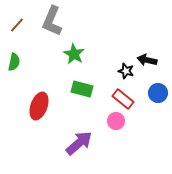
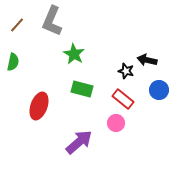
green semicircle: moved 1 px left
blue circle: moved 1 px right, 3 px up
pink circle: moved 2 px down
purple arrow: moved 1 px up
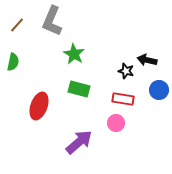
green rectangle: moved 3 px left
red rectangle: rotated 30 degrees counterclockwise
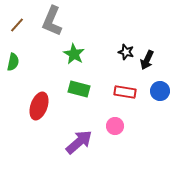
black arrow: rotated 78 degrees counterclockwise
black star: moved 19 px up
blue circle: moved 1 px right, 1 px down
red rectangle: moved 2 px right, 7 px up
pink circle: moved 1 px left, 3 px down
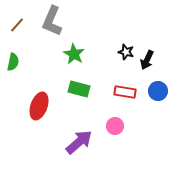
blue circle: moved 2 px left
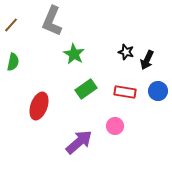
brown line: moved 6 px left
green rectangle: moved 7 px right; rotated 50 degrees counterclockwise
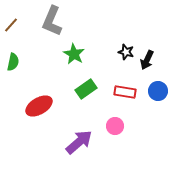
red ellipse: rotated 40 degrees clockwise
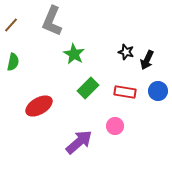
green rectangle: moved 2 px right, 1 px up; rotated 10 degrees counterclockwise
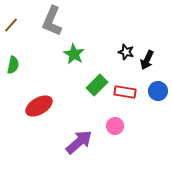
green semicircle: moved 3 px down
green rectangle: moved 9 px right, 3 px up
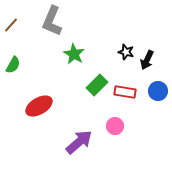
green semicircle: rotated 18 degrees clockwise
